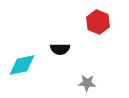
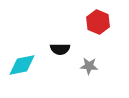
gray star: moved 2 px right, 17 px up
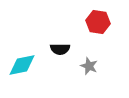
red hexagon: rotated 15 degrees counterclockwise
gray star: rotated 18 degrees clockwise
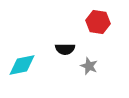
black semicircle: moved 5 px right
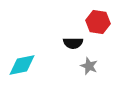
black semicircle: moved 8 px right, 6 px up
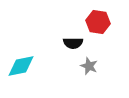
cyan diamond: moved 1 px left, 1 px down
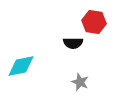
red hexagon: moved 4 px left
gray star: moved 9 px left, 16 px down
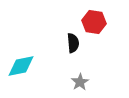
black semicircle: rotated 96 degrees counterclockwise
gray star: rotated 18 degrees clockwise
